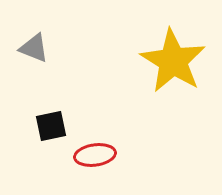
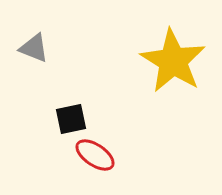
black square: moved 20 px right, 7 px up
red ellipse: rotated 42 degrees clockwise
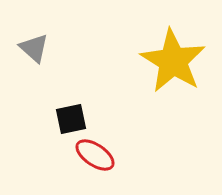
gray triangle: rotated 20 degrees clockwise
